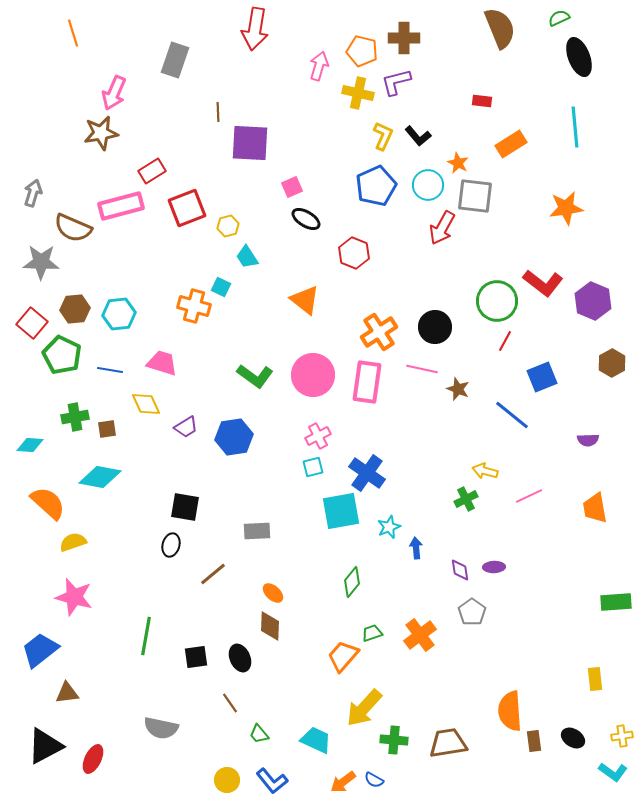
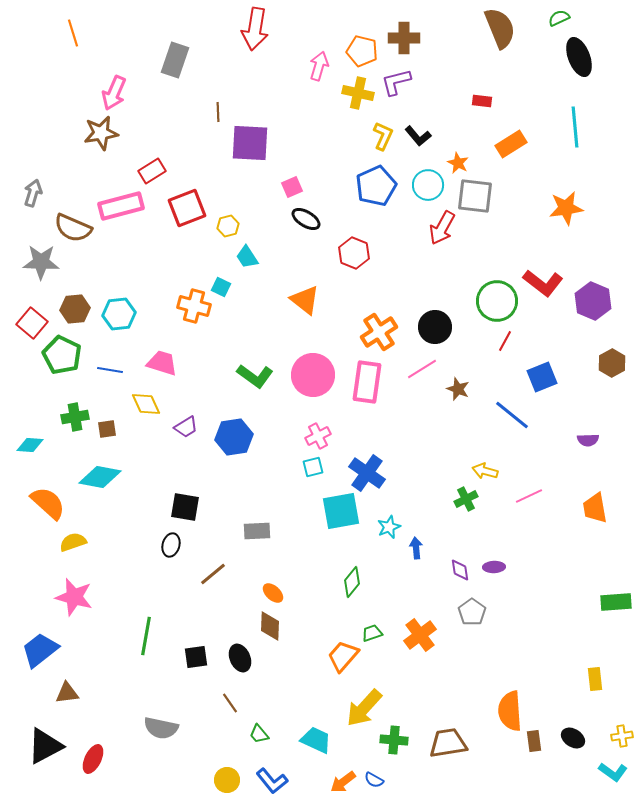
pink line at (422, 369): rotated 44 degrees counterclockwise
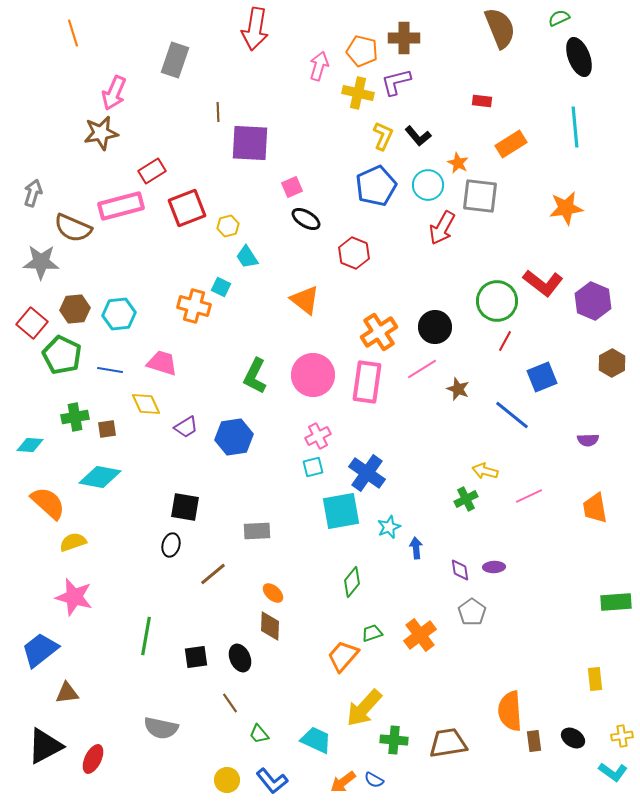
gray square at (475, 196): moved 5 px right
green L-shape at (255, 376): rotated 81 degrees clockwise
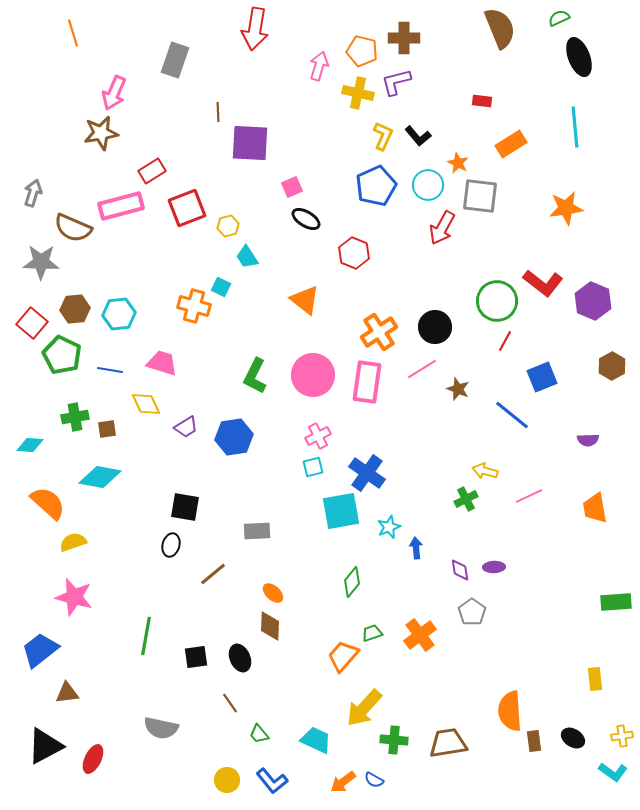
brown hexagon at (612, 363): moved 3 px down
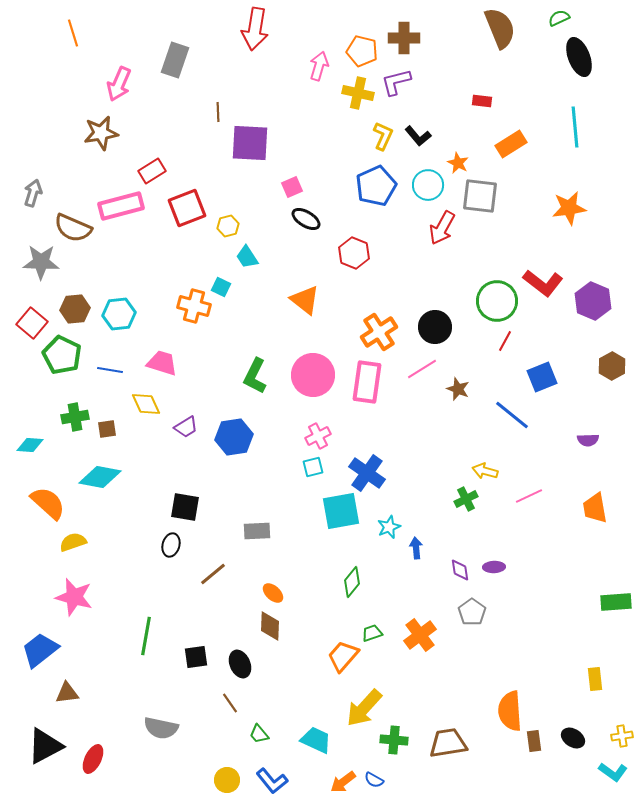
pink arrow at (114, 93): moved 5 px right, 9 px up
orange star at (566, 208): moved 3 px right
black ellipse at (240, 658): moved 6 px down
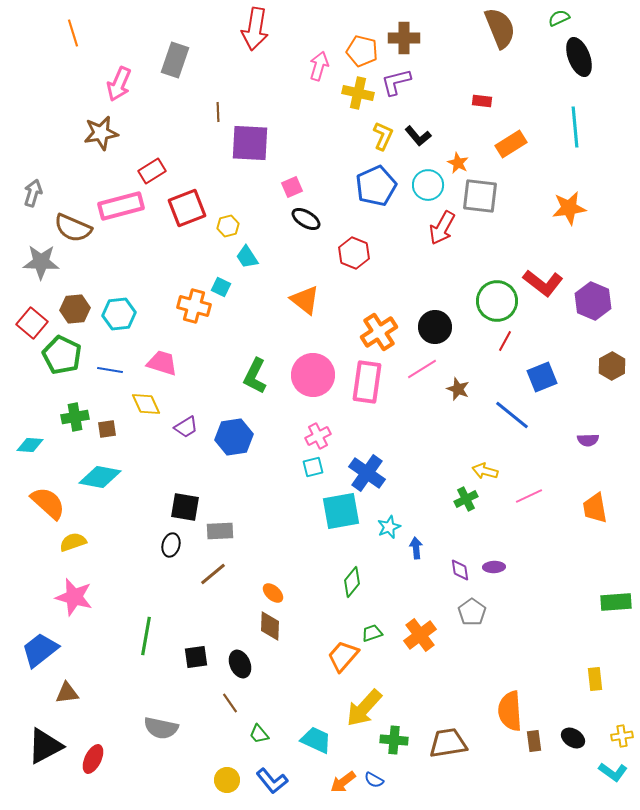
gray rectangle at (257, 531): moved 37 px left
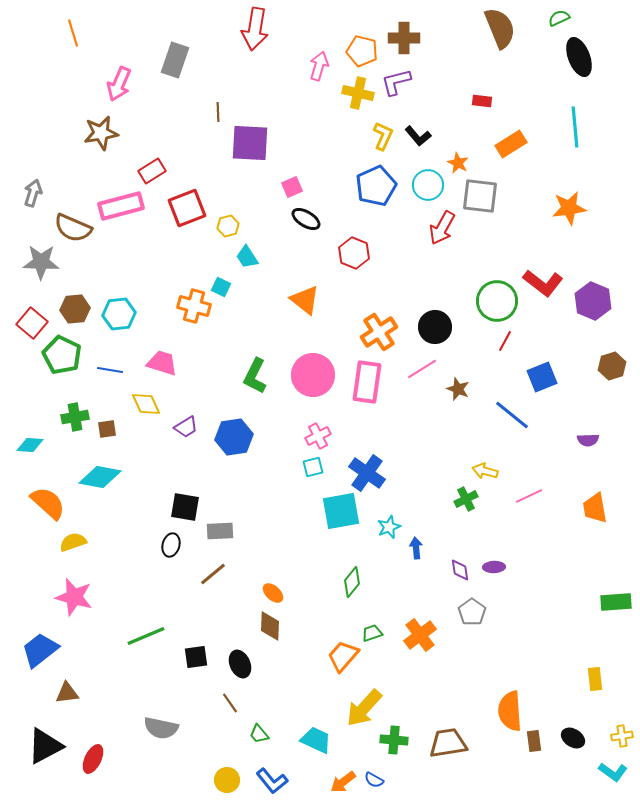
brown hexagon at (612, 366): rotated 12 degrees clockwise
green line at (146, 636): rotated 57 degrees clockwise
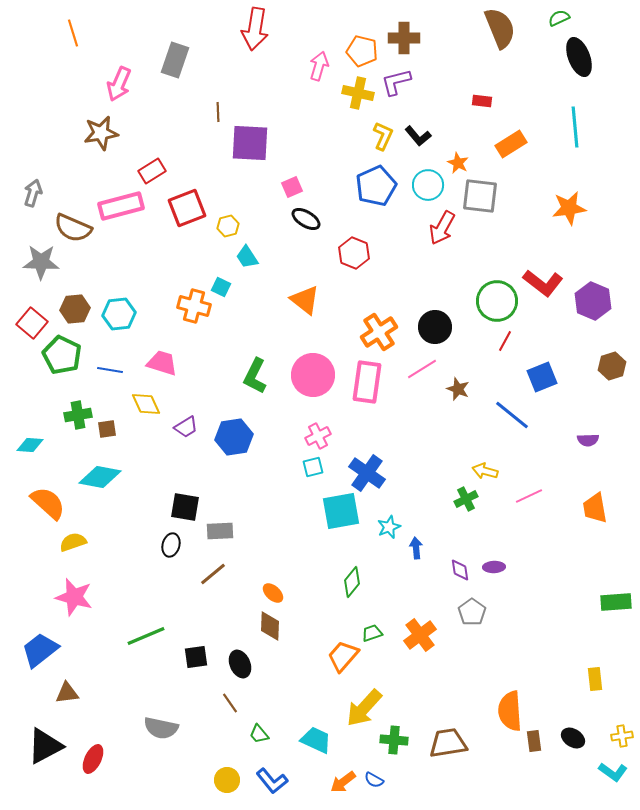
green cross at (75, 417): moved 3 px right, 2 px up
